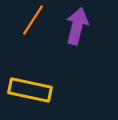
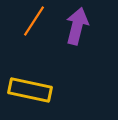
orange line: moved 1 px right, 1 px down
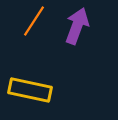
purple arrow: rotated 6 degrees clockwise
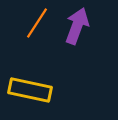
orange line: moved 3 px right, 2 px down
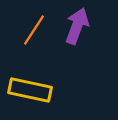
orange line: moved 3 px left, 7 px down
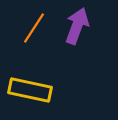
orange line: moved 2 px up
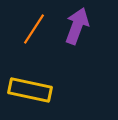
orange line: moved 1 px down
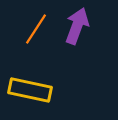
orange line: moved 2 px right
